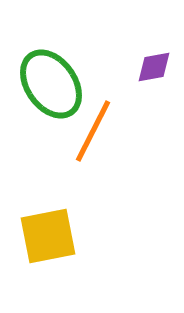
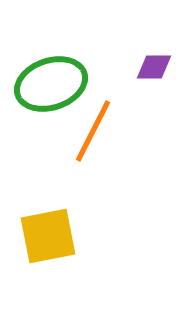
purple diamond: rotated 9 degrees clockwise
green ellipse: rotated 74 degrees counterclockwise
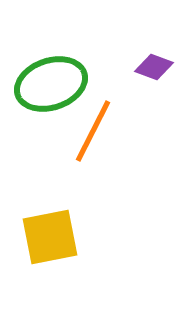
purple diamond: rotated 21 degrees clockwise
yellow square: moved 2 px right, 1 px down
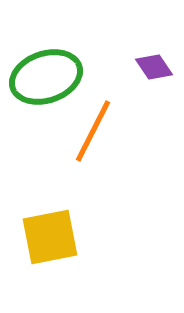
purple diamond: rotated 36 degrees clockwise
green ellipse: moved 5 px left, 7 px up
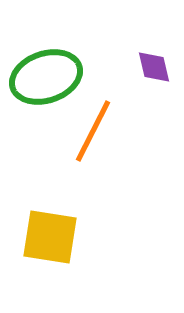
purple diamond: rotated 21 degrees clockwise
yellow square: rotated 20 degrees clockwise
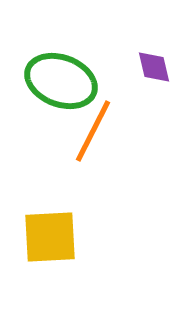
green ellipse: moved 15 px right, 4 px down; rotated 40 degrees clockwise
yellow square: rotated 12 degrees counterclockwise
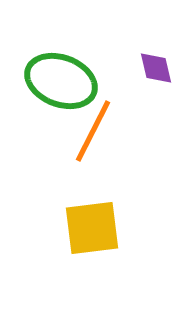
purple diamond: moved 2 px right, 1 px down
yellow square: moved 42 px right, 9 px up; rotated 4 degrees counterclockwise
